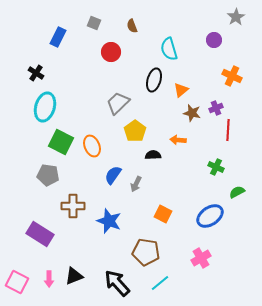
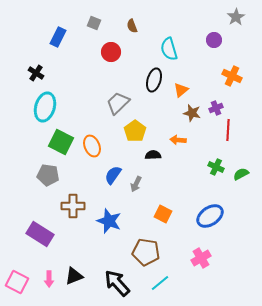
green semicircle: moved 4 px right, 18 px up
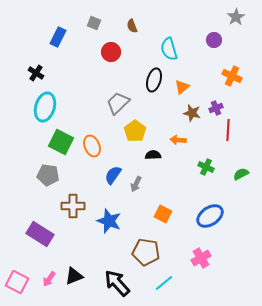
orange triangle: moved 1 px right, 3 px up
green cross: moved 10 px left
pink arrow: rotated 35 degrees clockwise
cyan line: moved 4 px right
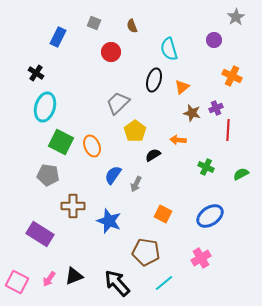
black semicircle: rotated 28 degrees counterclockwise
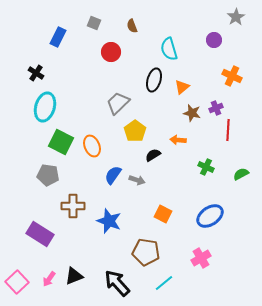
gray arrow: moved 1 px right, 4 px up; rotated 98 degrees counterclockwise
pink square: rotated 20 degrees clockwise
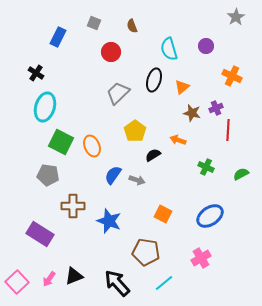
purple circle: moved 8 px left, 6 px down
gray trapezoid: moved 10 px up
orange arrow: rotated 14 degrees clockwise
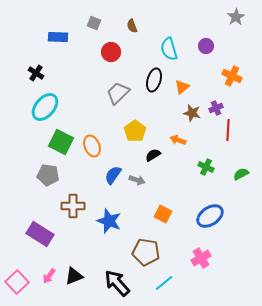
blue rectangle: rotated 66 degrees clockwise
cyan ellipse: rotated 24 degrees clockwise
pink arrow: moved 3 px up
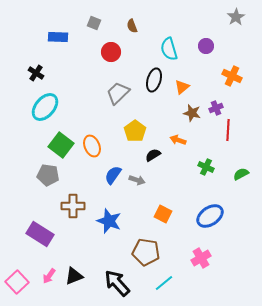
green square: moved 3 px down; rotated 10 degrees clockwise
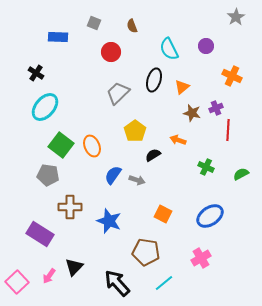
cyan semicircle: rotated 10 degrees counterclockwise
brown cross: moved 3 px left, 1 px down
black triangle: moved 9 px up; rotated 24 degrees counterclockwise
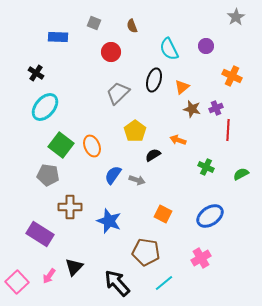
brown star: moved 4 px up
